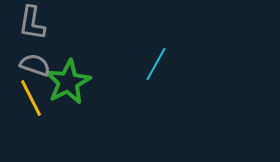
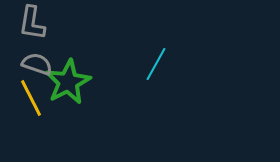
gray semicircle: moved 2 px right, 1 px up
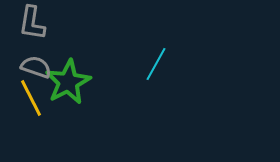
gray semicircle: moved 1 px left, 3 px down
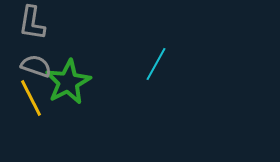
gray semicircle: moved 1 px up
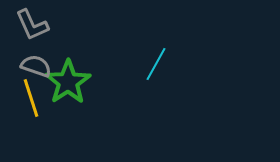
gray L-shape: moved 2 px down; rotated 33 degrees counterclockwise
green star: rotated 6 degrees counterclockwise
yellow line: rotated 9 degrees clockwise
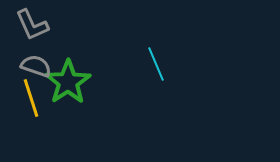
cyan line: rotated 52 degrees counterclockwise
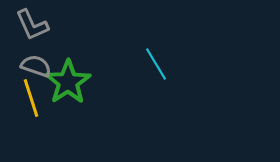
cyan line: rotated 8 degrees counterclockwise
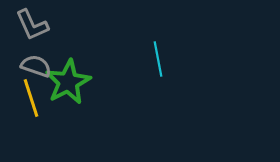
cyan line: moved 2 px right, 5 px up; rotated 20 degrees clockwise
green star: rotated 6 degrees clockwise
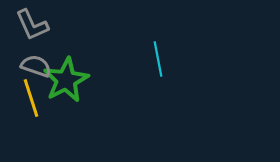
green star: moved 2 px left, 2 px up
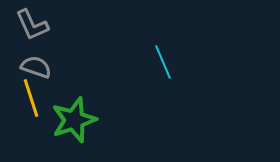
cyan line: moved 5 px right, 3 px down; rotated 12 degrees counterclockwise
gray semicircle: moved 1 px down
green star: moved 8 px right, 40 px down; rotated 9 degrees clockwise
